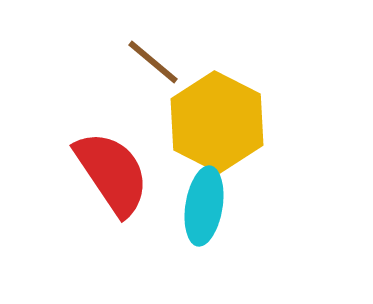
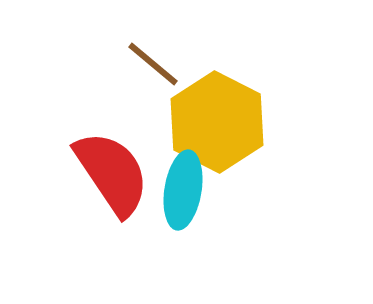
brown line: moved 2 px down
cyan ellipse: moved 21 px left, 16 px up
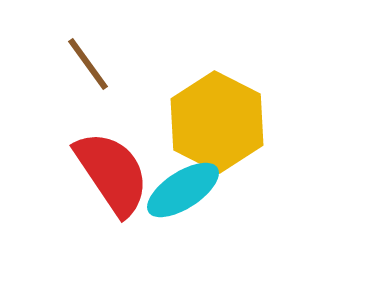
brown line: moved 65 px left; rotated 14 degrees clockwise
cyan ellipse: rotated 48 degrees clockwise
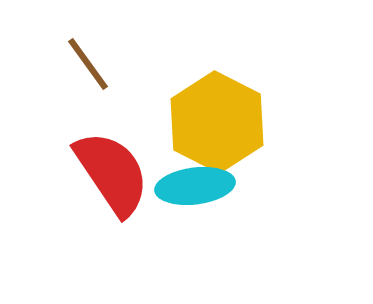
cyan ellipse: moved 12 px right, 4 px up; rotated 26 degrees clockwise
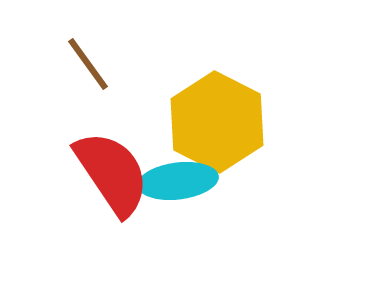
cyan ellipse: moved 17 px left, 5 px up
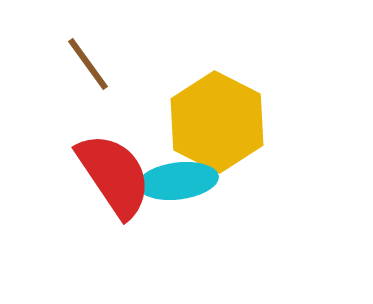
red semicircle: moved 2 px right, 2 px down
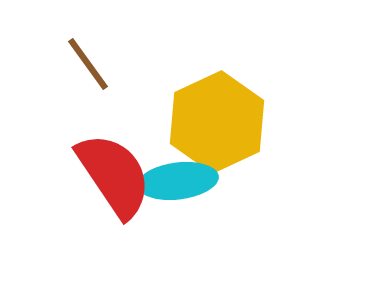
yellow hexagon: rotated 8 degrees clockwise
